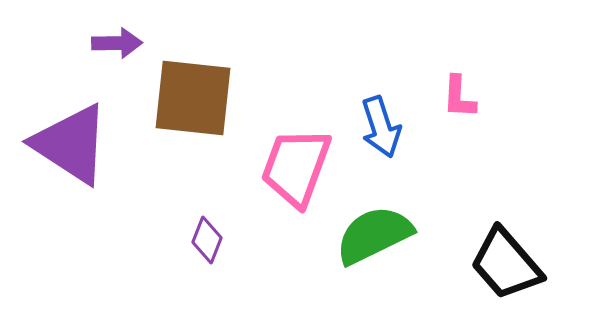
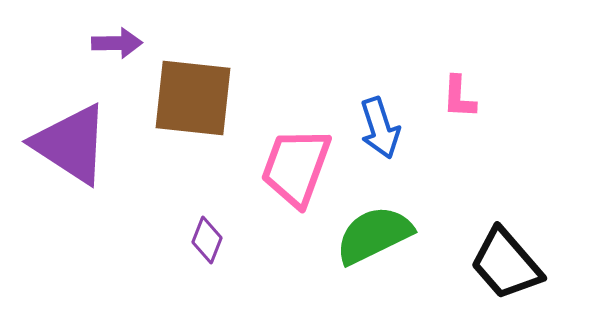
blue arrow: moved 1 px left, 1 px down
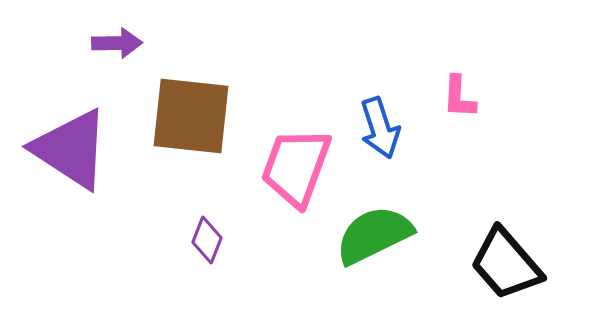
brown square: moved 2 px left, 18 px down
purple triangle: moved 5 px down
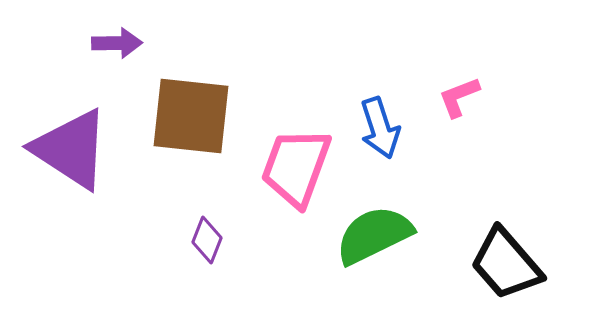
pink L-shape: rotated 66 degrees clockwise
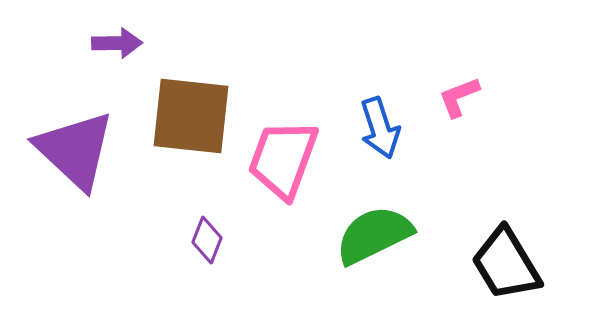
purple triangle: moved 4 px right, 1 px down; rotated 10 degrees clockwise
pink trapezoid: moved 13 px left, 8 px up
black trapezoid: rotated 10 degrees clockwise
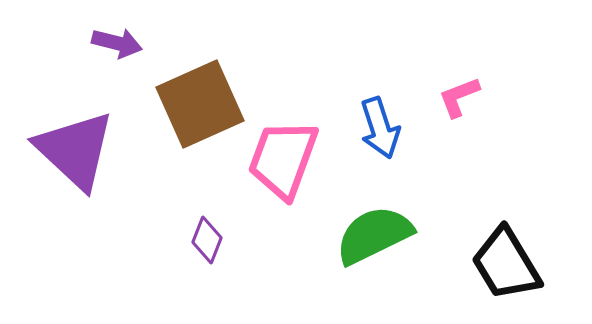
purple arrow: rotated 15 degrees clockwise
brown square: moved 9 px right, 12 px up; rotated 30 degrees counterclockwise
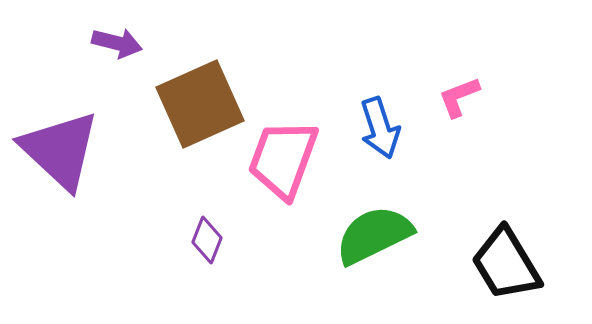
purple triangle: moved 15 px left
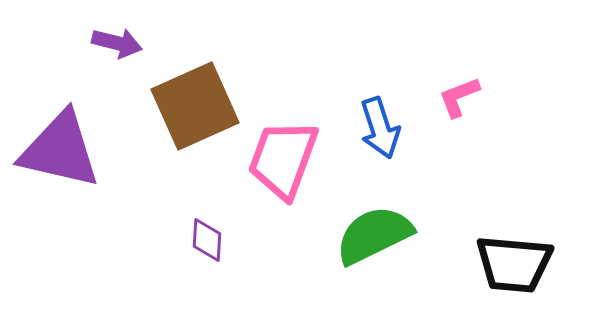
brown square: moved 5 px left, 2 px down
purple triangle: rotated 30 degrees counterclockwise
purple diamond: rotated 18 degrees counterclockwise
black trapezoid: moved 8 px right; rotated 54 degrees counterclockwise
